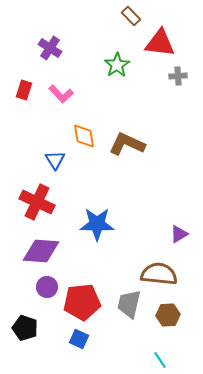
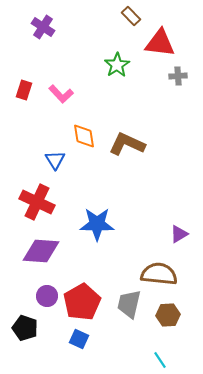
purple cross: moved 7 px left, 21 px up
purple circle: moved 9 px down
red pentagon: rotated 24 degrees counterclockwise
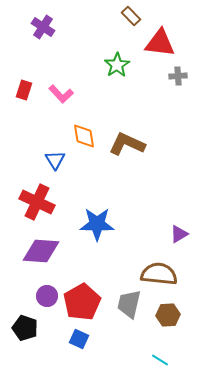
cyan line: rotated 24 degrees counterclockwise
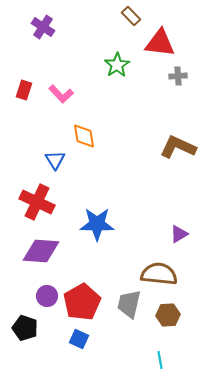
brown L-shape: moved 51 px right, 3 px down
cyan line: rotated 48 degrees clockwise
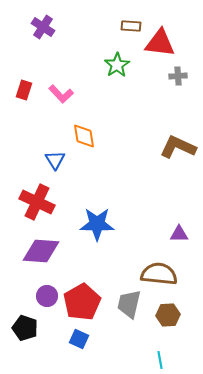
brown rectangle: moved 10 px down; rotated 42 degrees counterclockwise
purple triangle: rotated 30 degrees clockwise
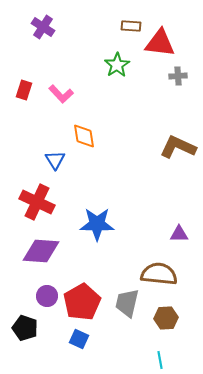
gray trapezoid: moved 2 px left, 1 px up
brown hexagon: moved 2 px left, 3 px down
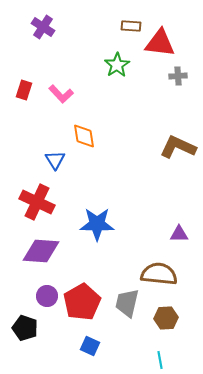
blue square: moved 11 px right, 7 px down
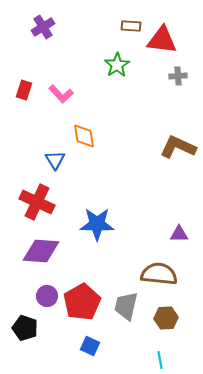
purple cross: rotated 25 degrees clockwise
red triangle: moved 2 px right, 3 px up
gray trapezoid: moved 1 px left, 3 px down
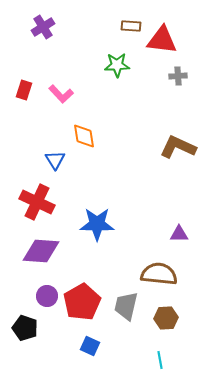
green star: rotated 30 degrees clockwise
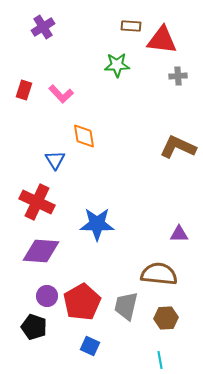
black pentagon: moved 9 px right, 1 px up
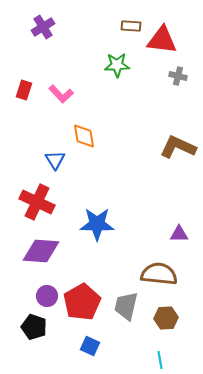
gray cross: rotated 18 degrees clockwise
